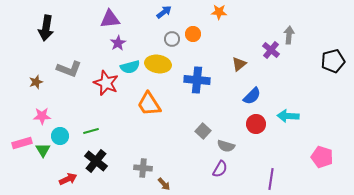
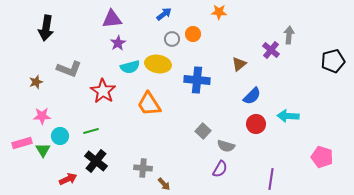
blue arrow: moved 2 px down
purple triangle: moved 2 px right
red star: moved 3 px left, 8 px down; rotated 10 degrees clockwise
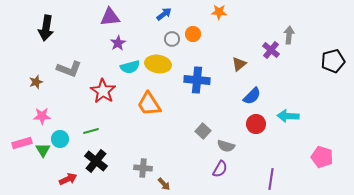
purple triangle: moved 2 px left, 2 px up
cyan circle: moved 3 px down
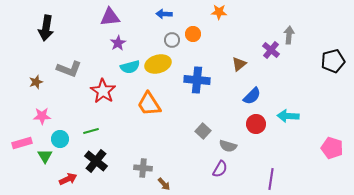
blue arrow: rotated 140 degrees counterclockwise
gray circle: moved 1 px down
yellow ellipse: rotated 25 degrees counterclockwise
gray semicircle: moved 2 px right
green triangle: moved 2 px right, 6 px down
pink pentagon: moved 10 px right, 9 px up
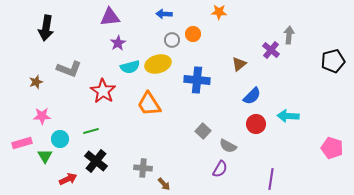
gray semicircle: rotated 12 degrees clockwise
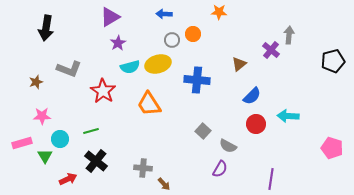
purple triangle: rotated 25 degrees counterclockwise
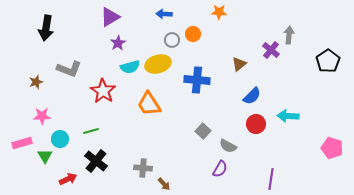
black pentagon: moved 5 px left; rotated 20 degrees counterclockwise
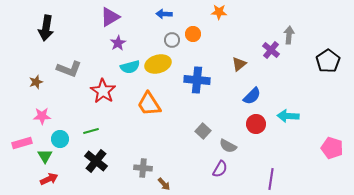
red arrow: moved 19 px left
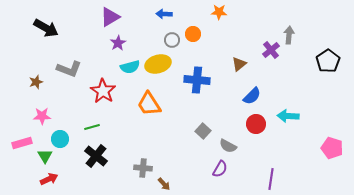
black arrow: rotated 70 degrees counterclockwise
purple cross: rotated 12 degrees clockwise
green line: moved 1 px right, 4 px up
black cross: moved 5 px up
